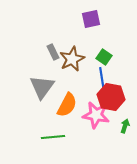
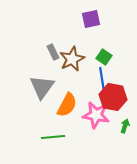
red hexagon: moved 2 px right
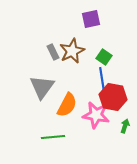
brown star: moved 8 px up
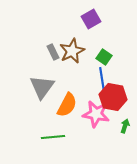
purple square: rotated 18 degrees counterclockwise
pink star: moved 1 px up
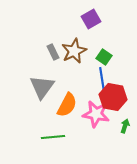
brown star: moved 2 px right
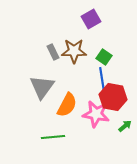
brown star: rotated 25 degrees clockwise
green arrow: rotated 32 degrees clockwise
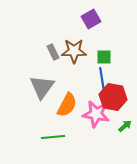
green square: rotated 35 degrees counterclockwise
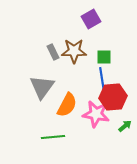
red hexagon: rotated 16 degrees counterclockwise
